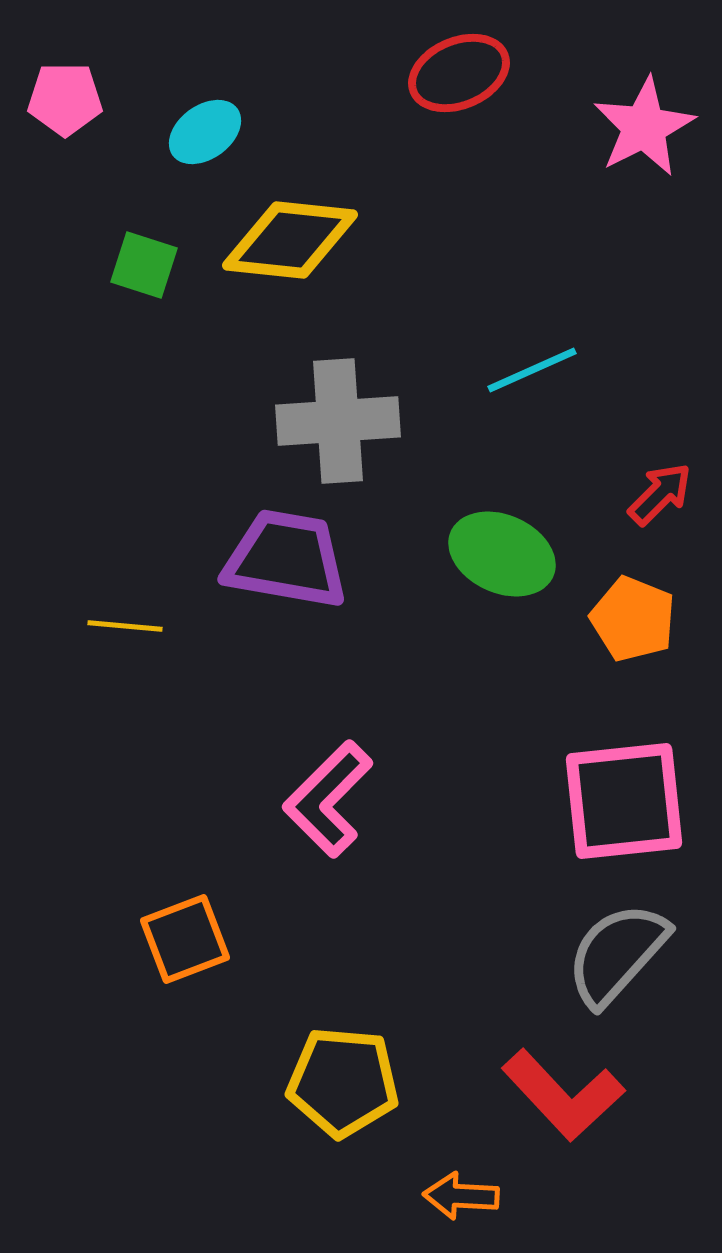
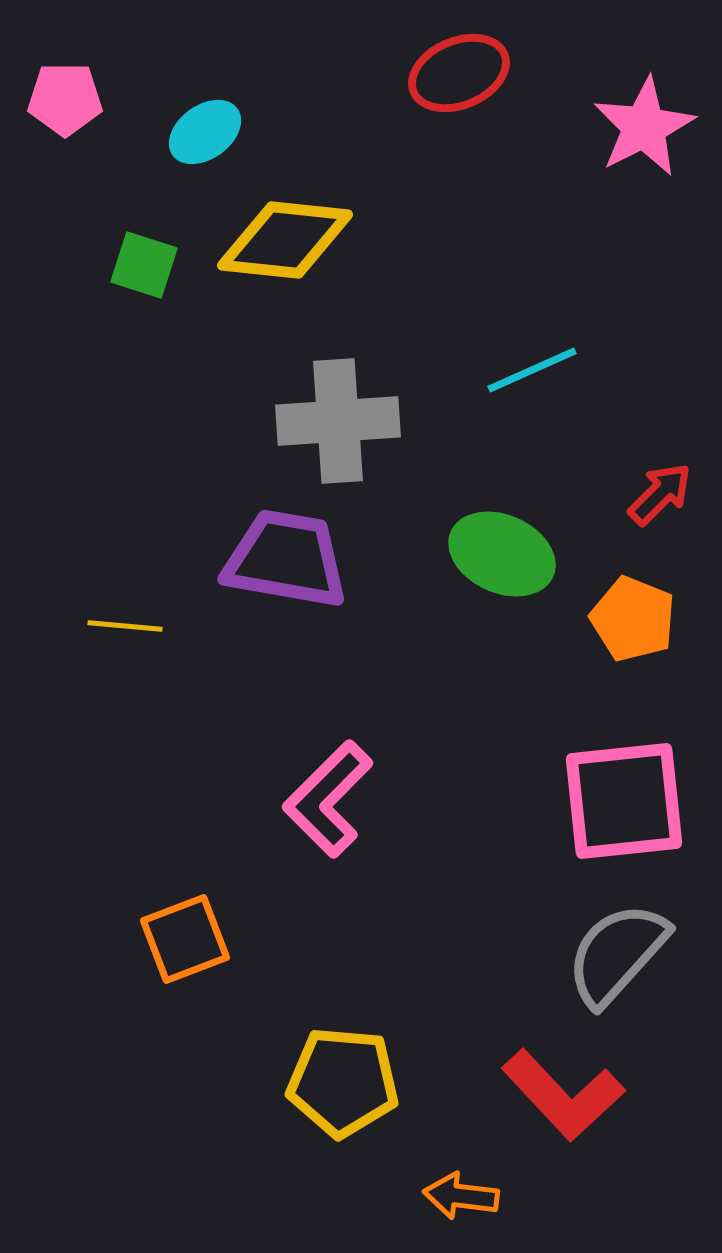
yellow diamond: moved 5 px left
orange arrow: rotated 4 degrees clockwise
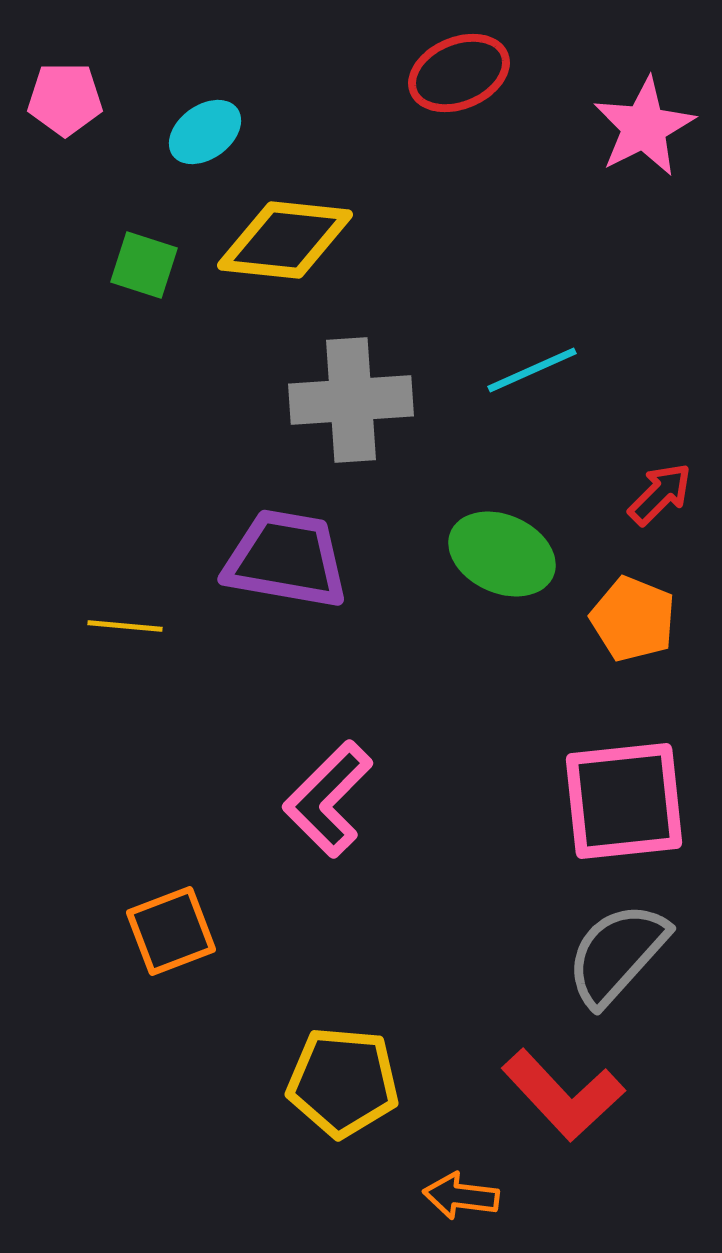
gray cross: moved 13 px right, 21 px up
orange square: moved 14 px left, 8 px up
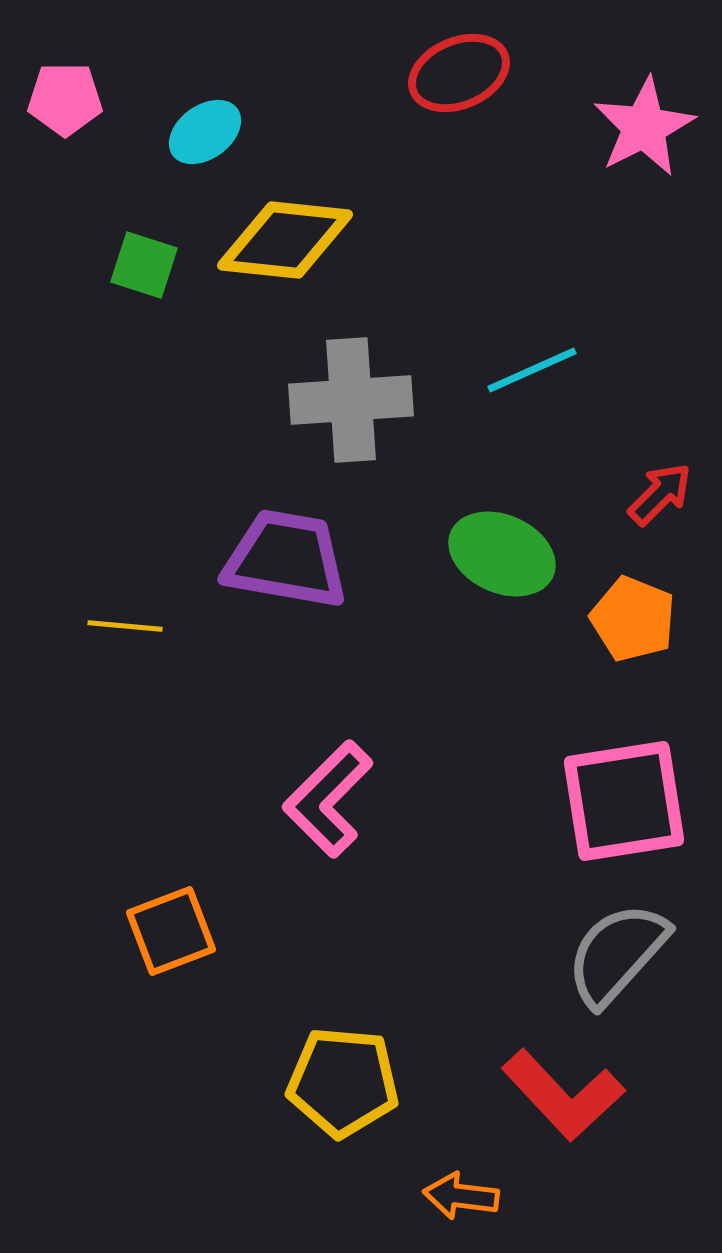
pink square: rotated 3 degrees counterclockwise
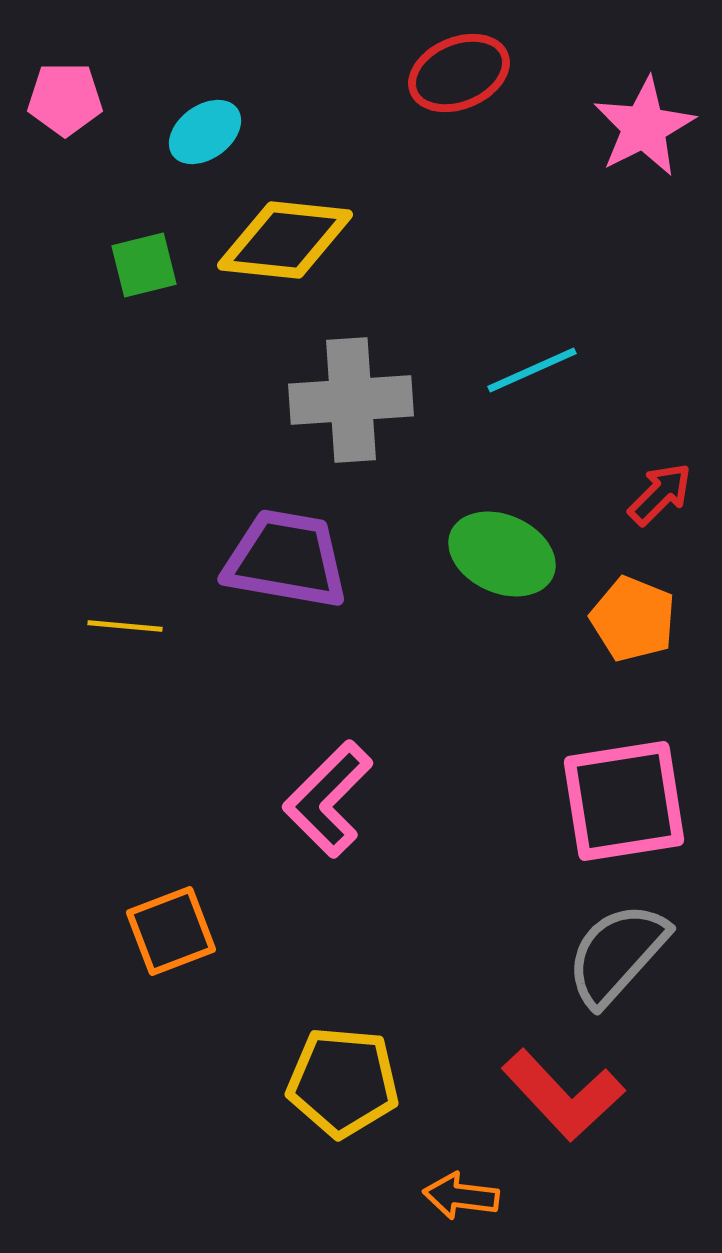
green square: rotated 32 degrees counterclockwise
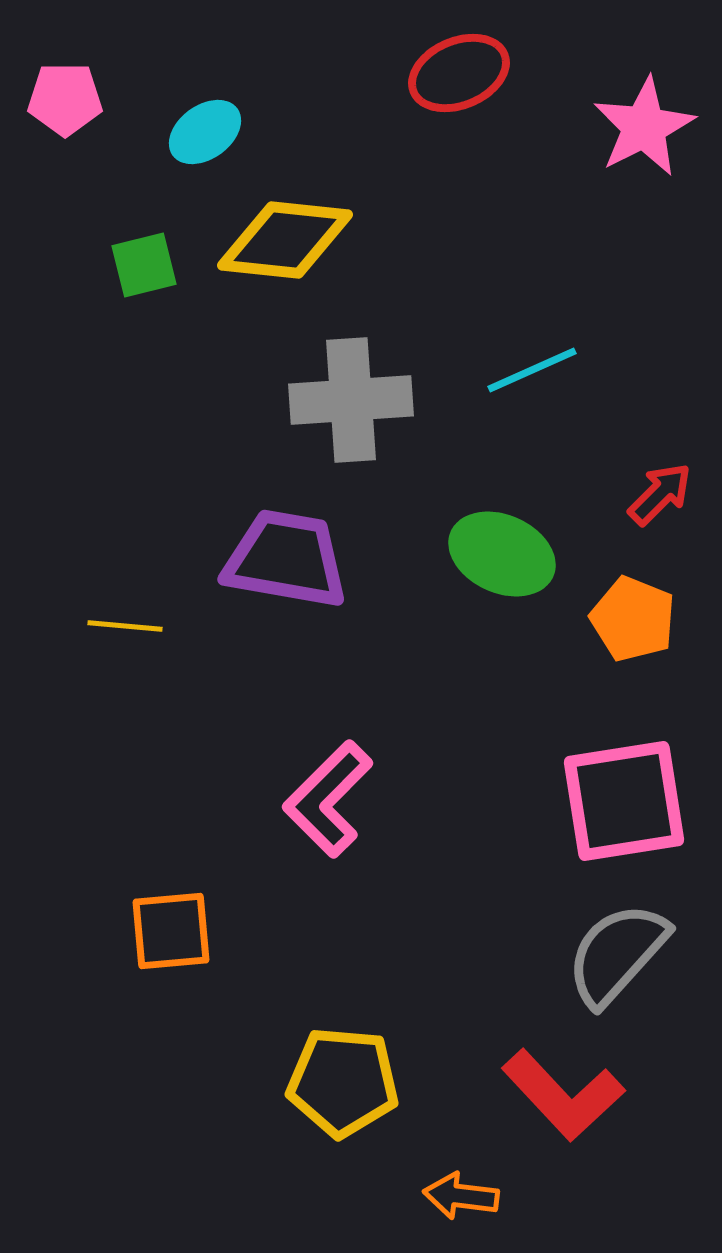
orange square: rotated 16 degrees clockwise
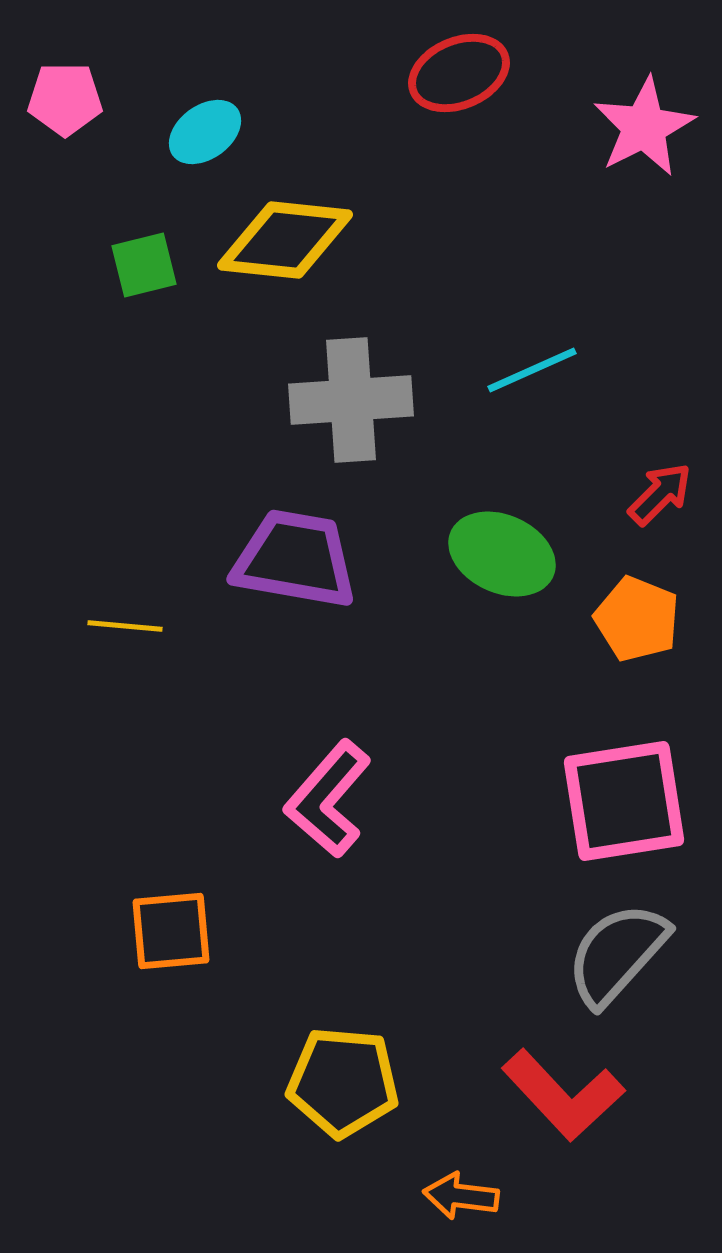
purple trapezoid: moved 9 px right
orange pentagon: moved 4 px right
pink L-shape: rotated 4 degrees counterclockwise
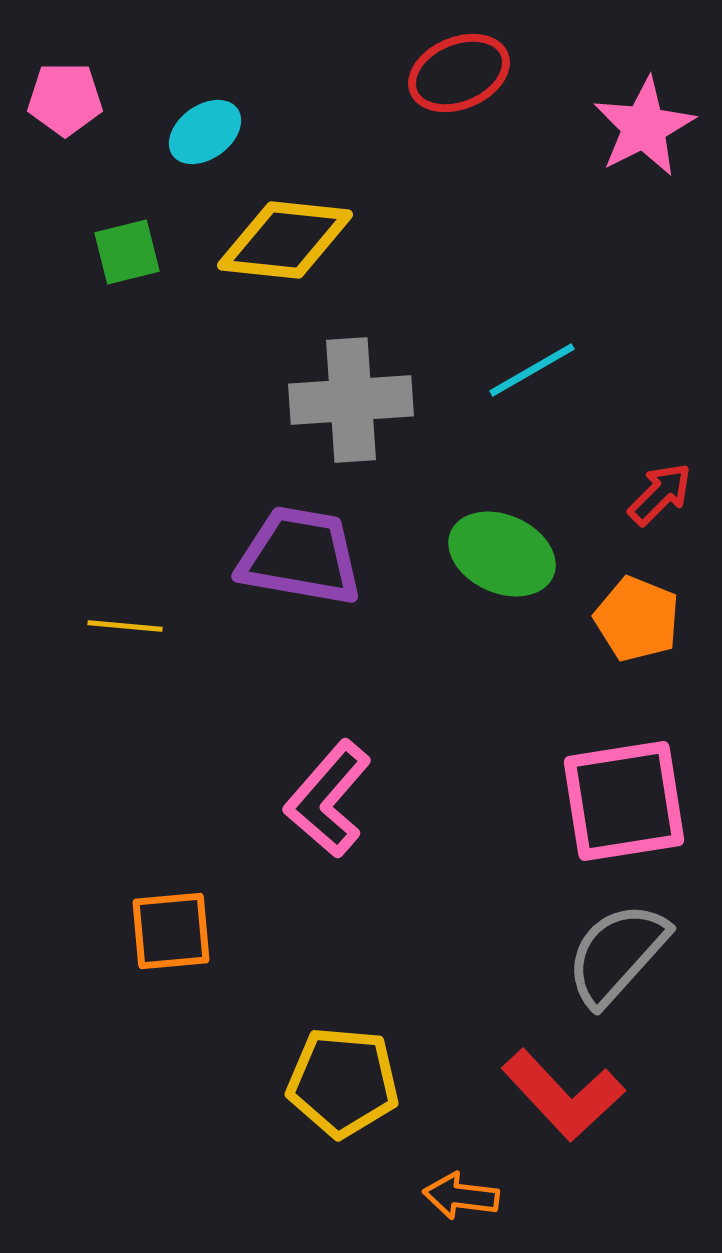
green square: moved 17 px left, 13 px up
cyan line: rotated 6 degrees counterclockwise
purple trapezoid: moved 5 px right, 3 px up
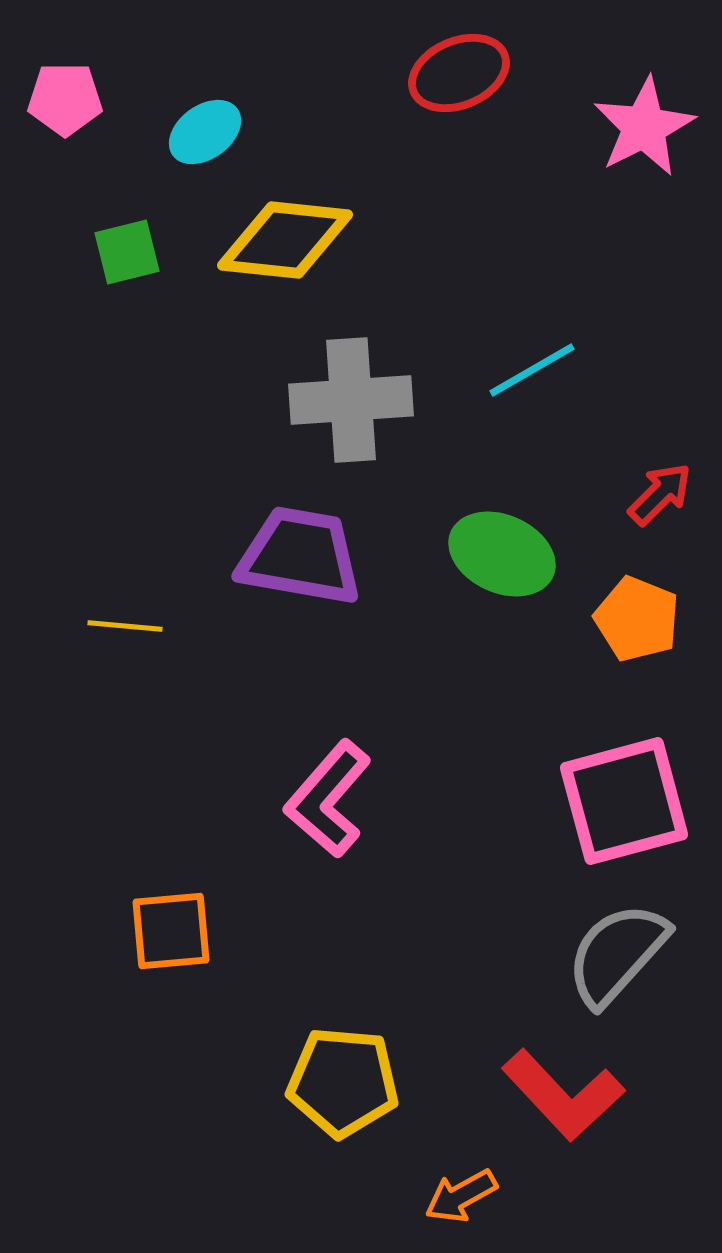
pink square: rotated 6 degrees counterclockwise
orange arrow: rotated 36 degrees counterclockwise
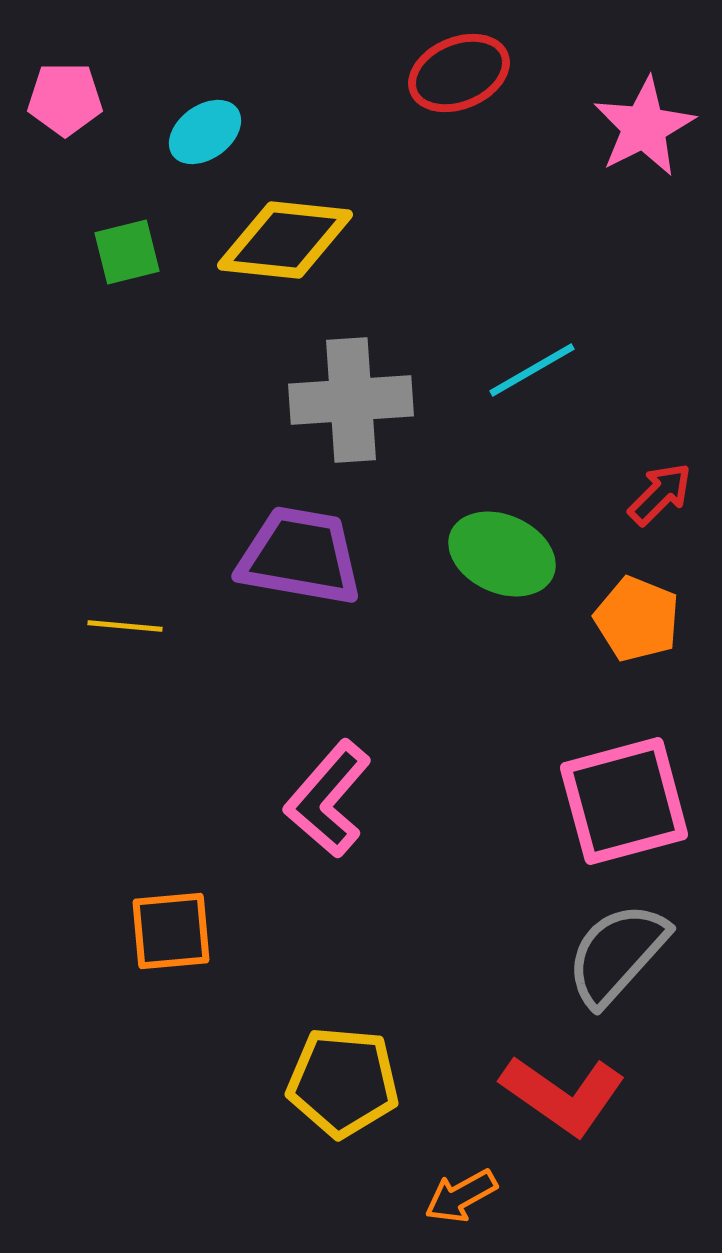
red L-shape: rotated 12 degrees counterclockwise
